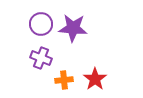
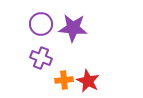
red star: moved 7 px left, 2 px down; rotated 10 degrees counterclockwise
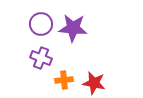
red star: moved 6 px right, 2 px down; rotated 15 degrees counterclockwise
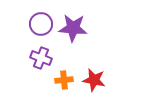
red star: moved 3 px up
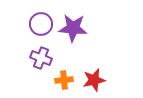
red star: rotated 25 degrees counterclockwise
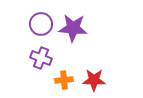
red star: rotated 15 degrees clockwise
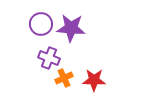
purple star: moved 2 px left
purple cross: moved 8 px right
orange cross: moved 2 px up; rotated 18 degrees counterclockwise
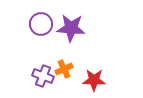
purple cross: moved 6 px left, 18 px down
orange cross: moved 9 px up
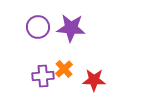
purple circle: moved 3 px left, 3 px down
orange cross: rotated 18 degrees counterclockwise
purple cross: rotated 25 degrees counterclockwise
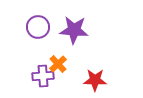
purple star: moved 3 px right, 2 px down
orange cross: moved 6 px left, 5 px up
red star: moved 1 px right
